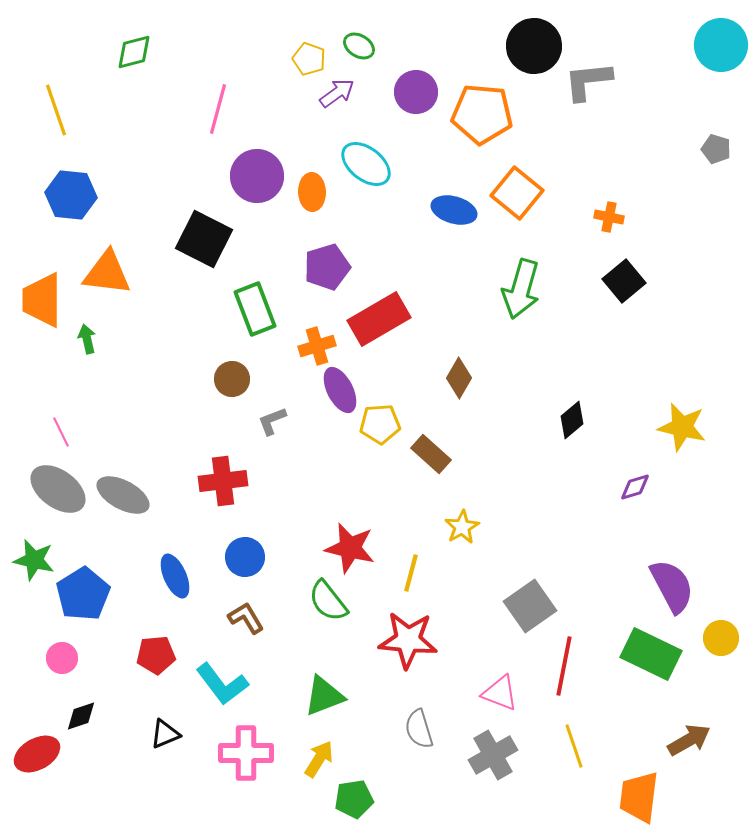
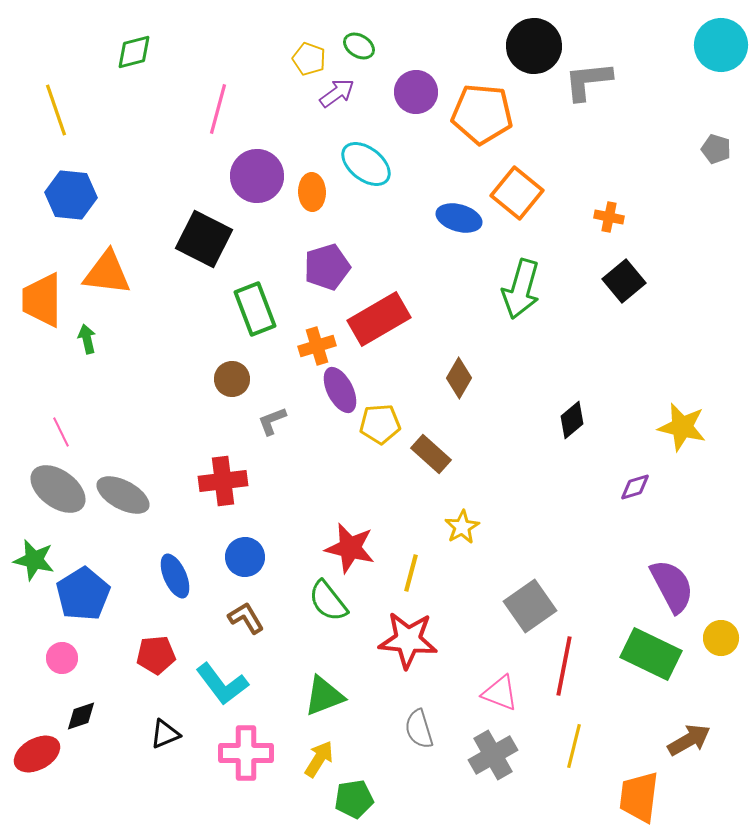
blue ellipse at (454, 210): moved 5 px right, 8 px down
yellow line at (574, 746): rotated 33 degrees clockwise
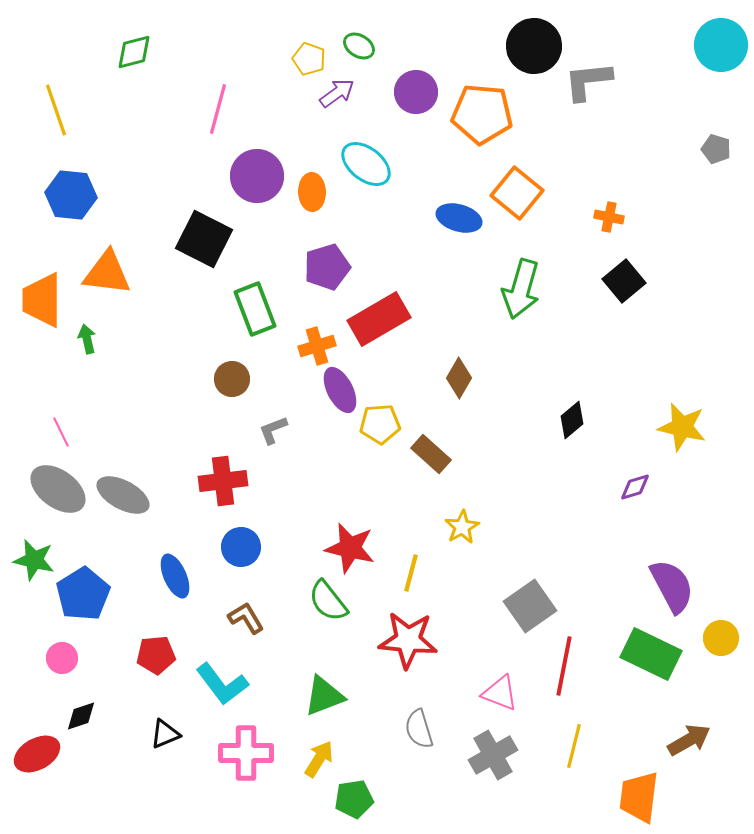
gray L-shape at (272, 421): moved 1 px right, 9 px down
blue circle at (245, 557): moved 4 px left, 10 px up
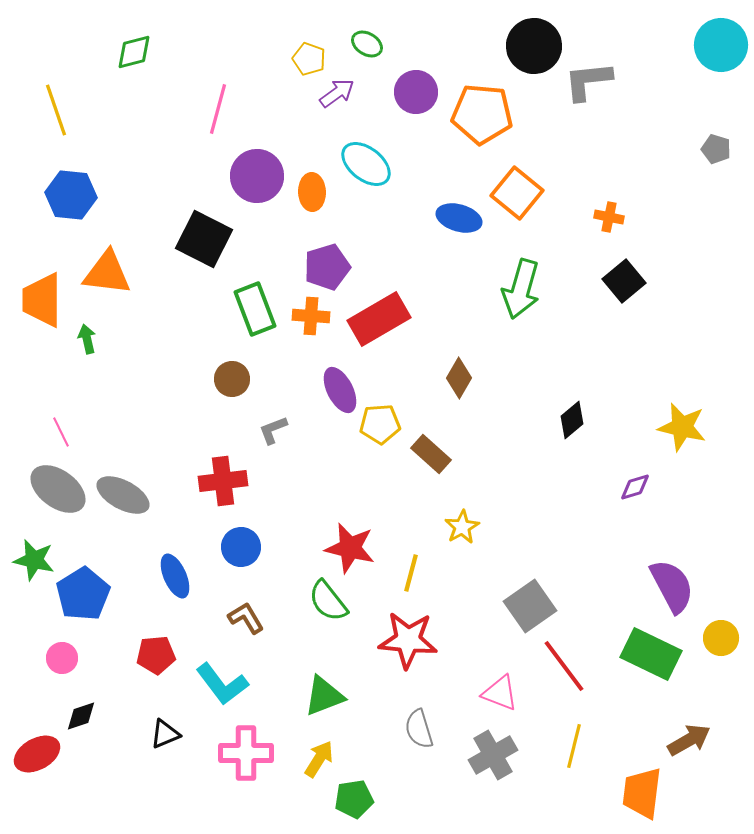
green ellipse at (359, 46): moved 8 px right, 2 px up
orange cross at (317, 346): moved 6 px left, 30 px up; rotated 21 degrees clockwise
red line at (564, 666): rotated 48 degrees counterclockwise
orange trapezoid at (639, 797): moved 3 px right, 4 px up
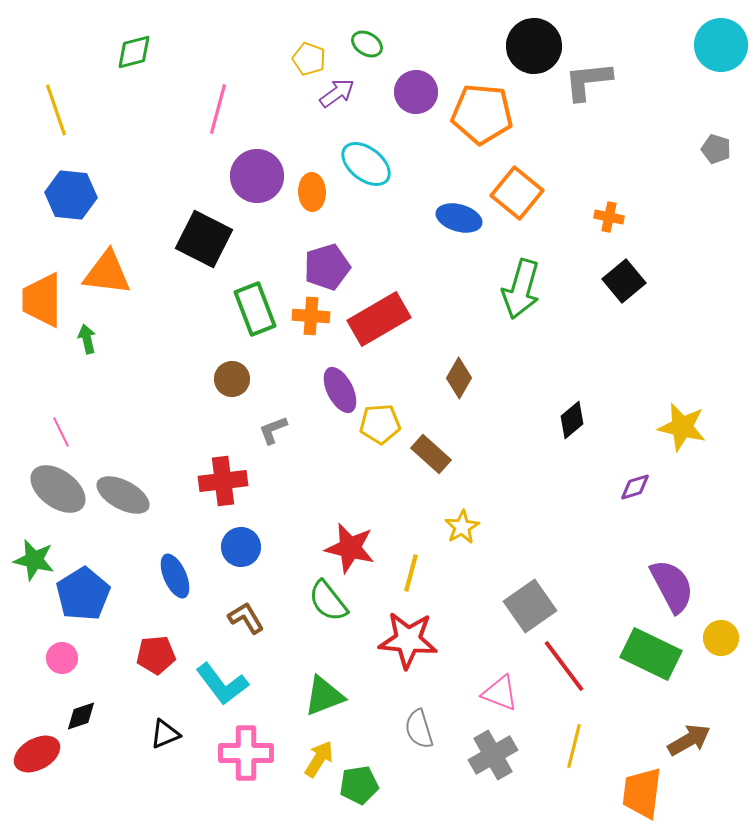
green pentagon at (354, 799): moved 5 px right, 14 px up
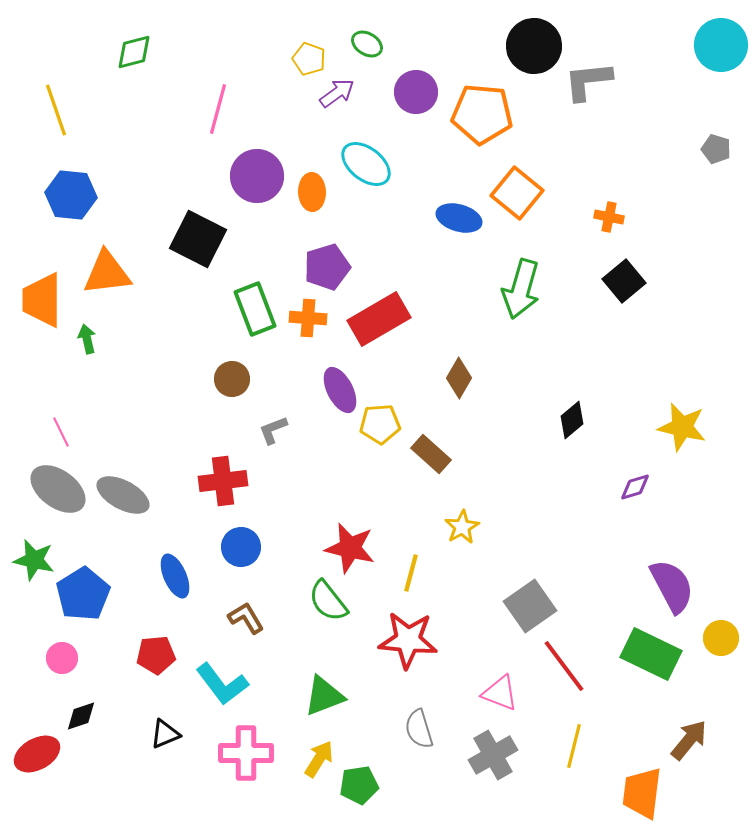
black square at (204, 239): moved 6 px left
orange triangle at (107, 273): rotated 14 degrees counterclockwise
orange cross at (311, 316): moved 3 px left, 2 px down
brown arrow at (689, 740): rotated 21 degrees counterclockwise
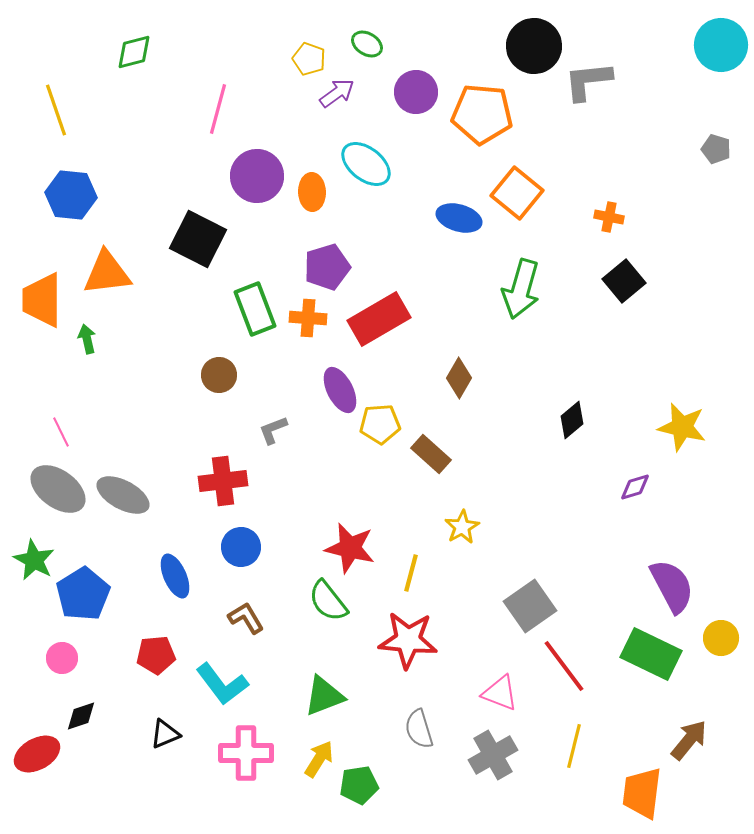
brown circle at (232, 379): moved 13 px left, 4 px up
green star at (34, 560): rotated 15 degrees clockwise
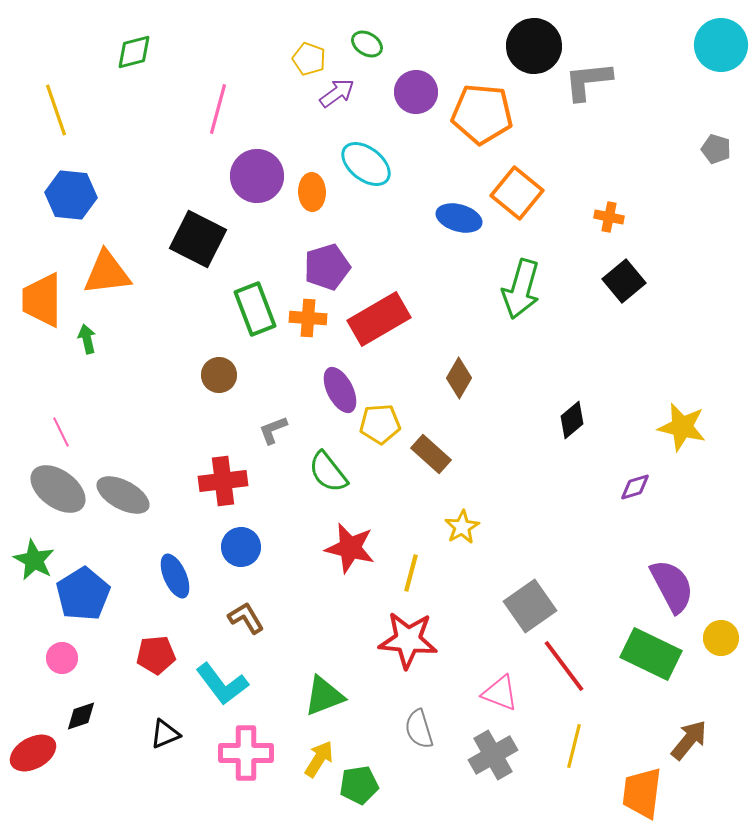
green semicircle at (328, 601): moved 129 px up
red ellipse at (37, 754): moved 4 px left, 1 px up
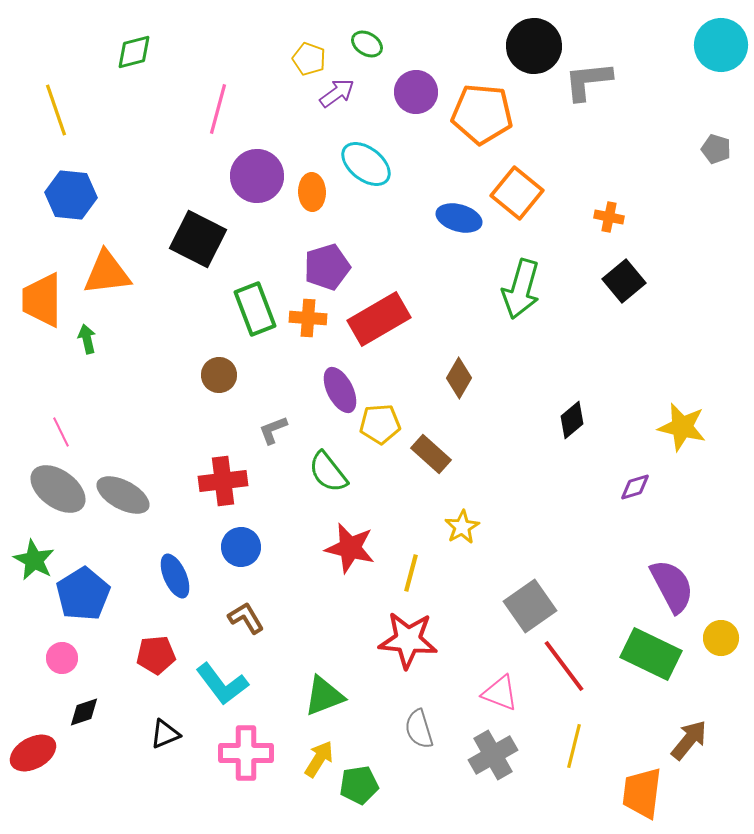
black diamond at (81, 716): moved 3 px right, 4 px up
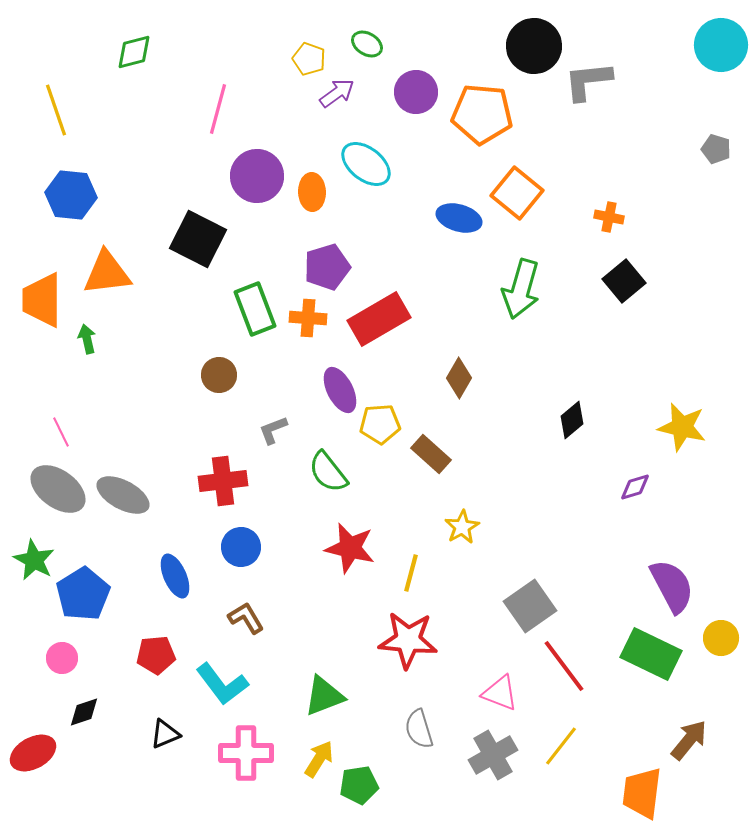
yellow line at (574, 746): moved 13 px left; rotated 24 degrees clockwise
